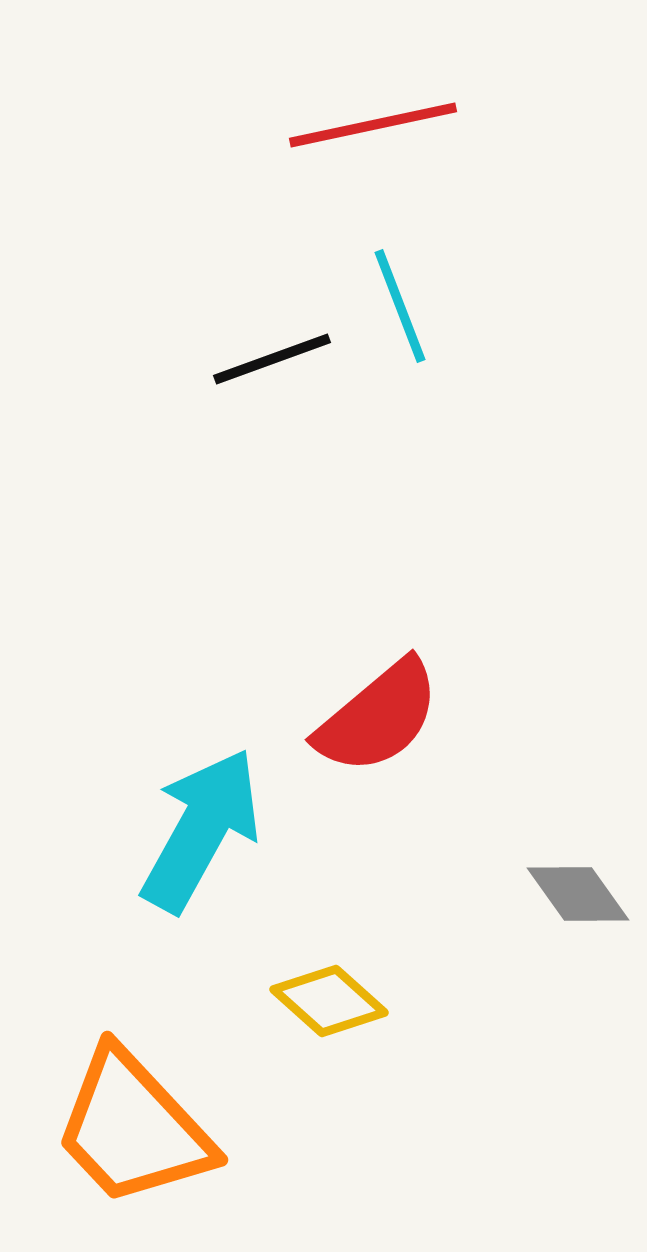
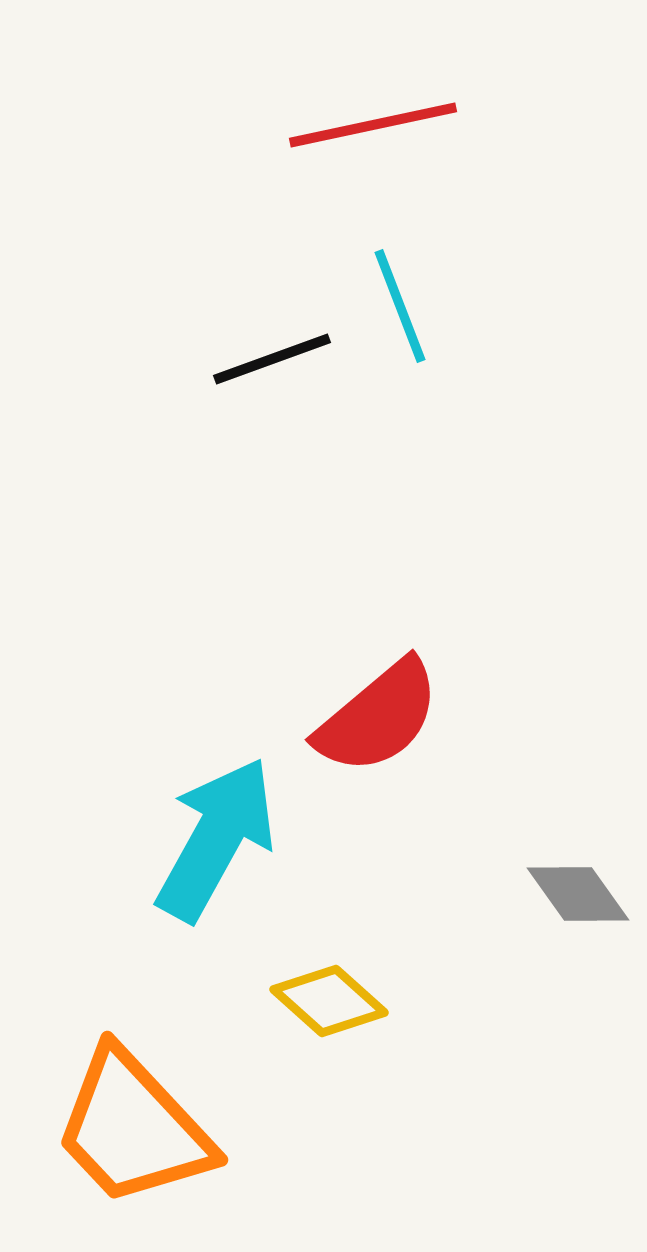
cyan arrow: moved 15 px right, 9 px down
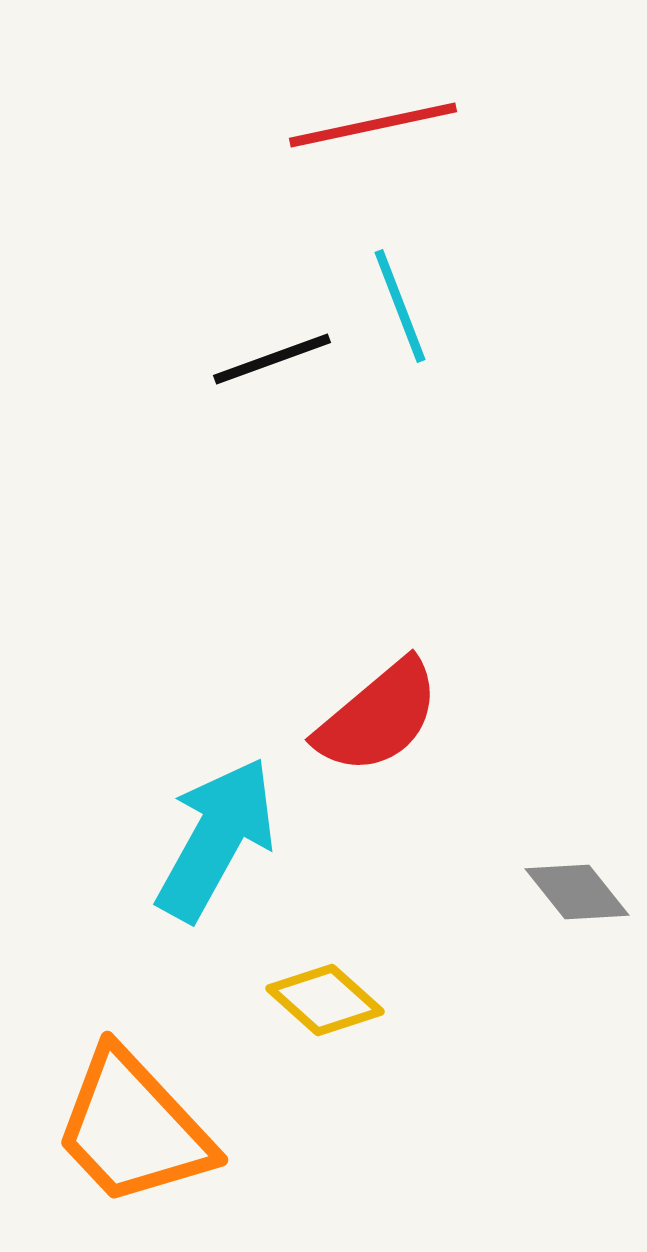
gray diamond: moved 1 px left, 2 px up; rotated 3 degrees counterclockwise
yellow diamond: moved 4 px left, 1 px up
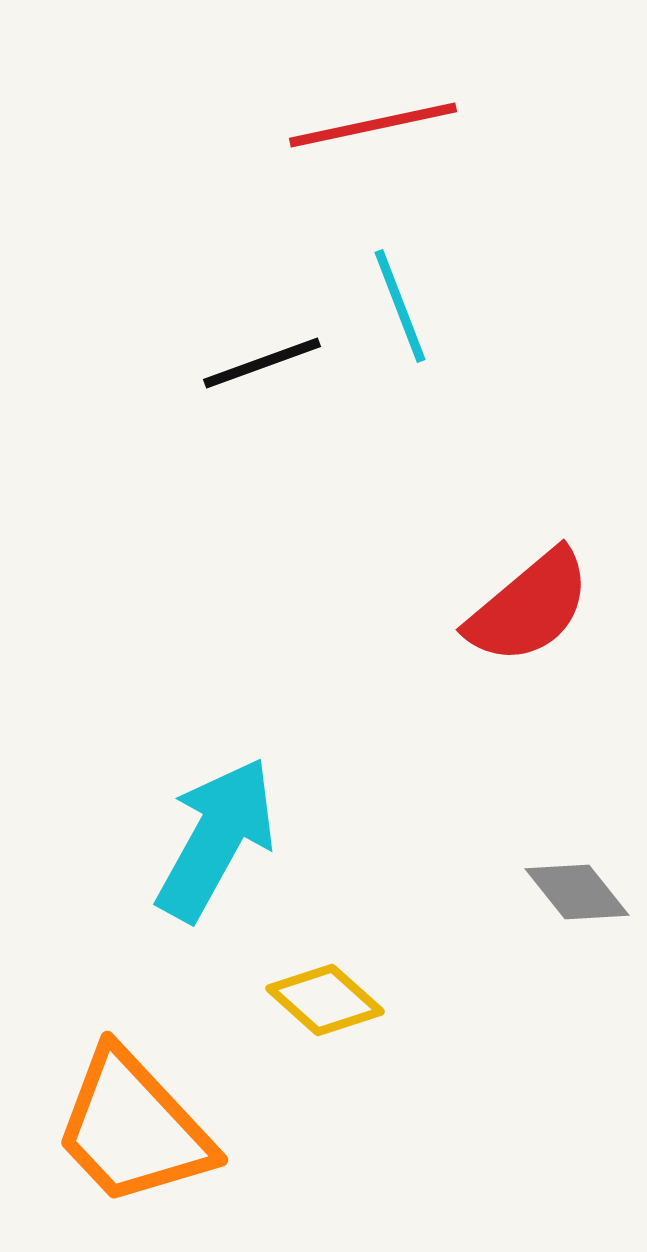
black line: moved 10 px left, 4 px down
red semicircle: moved 151 px right, 110 px up
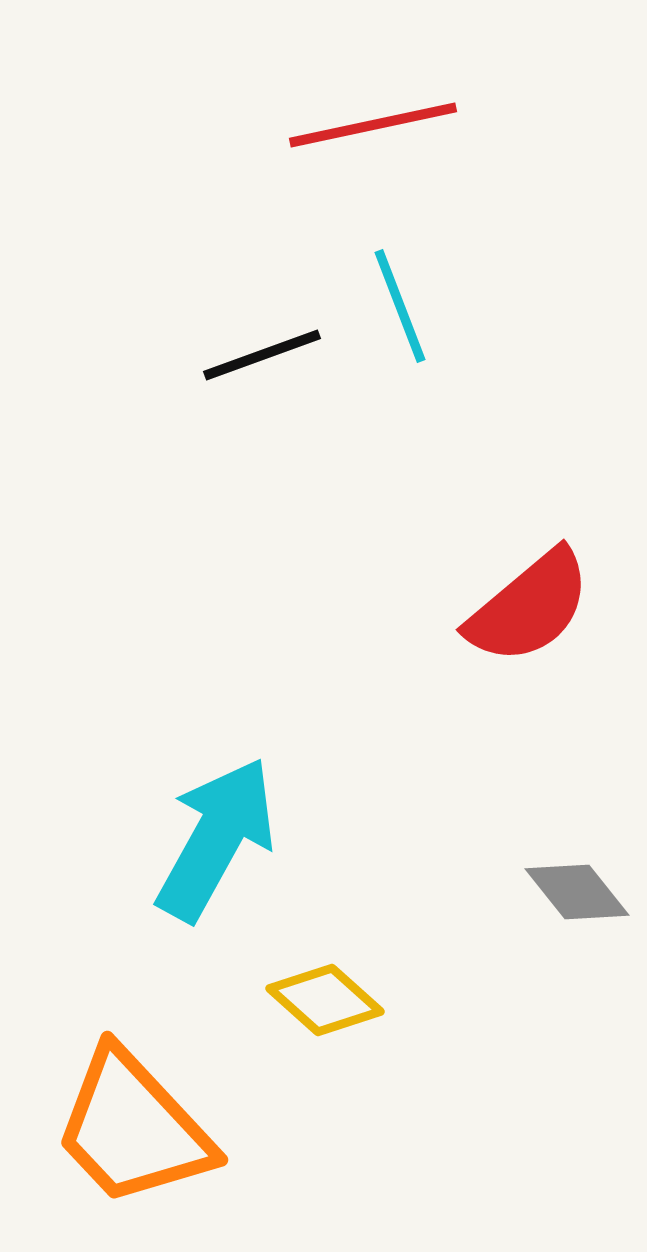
black line: moved 8 px up
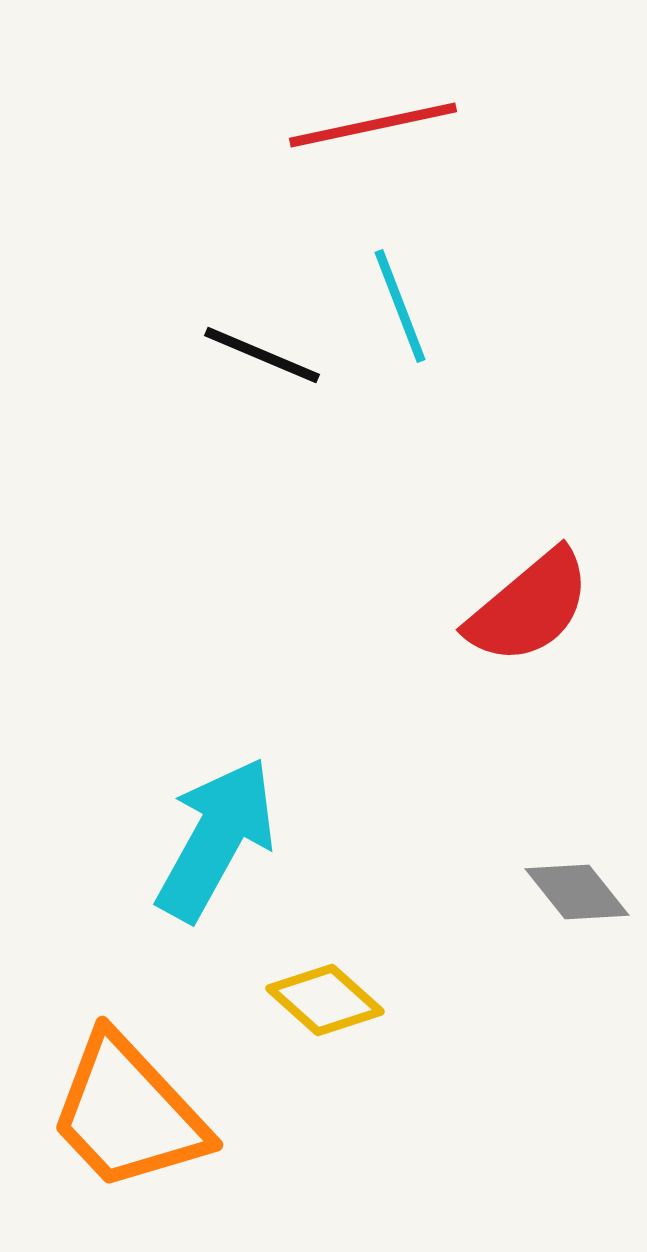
black line: rotated 43 degrees clockwise
orange trapezoid: moved 5 px left, 15 px up
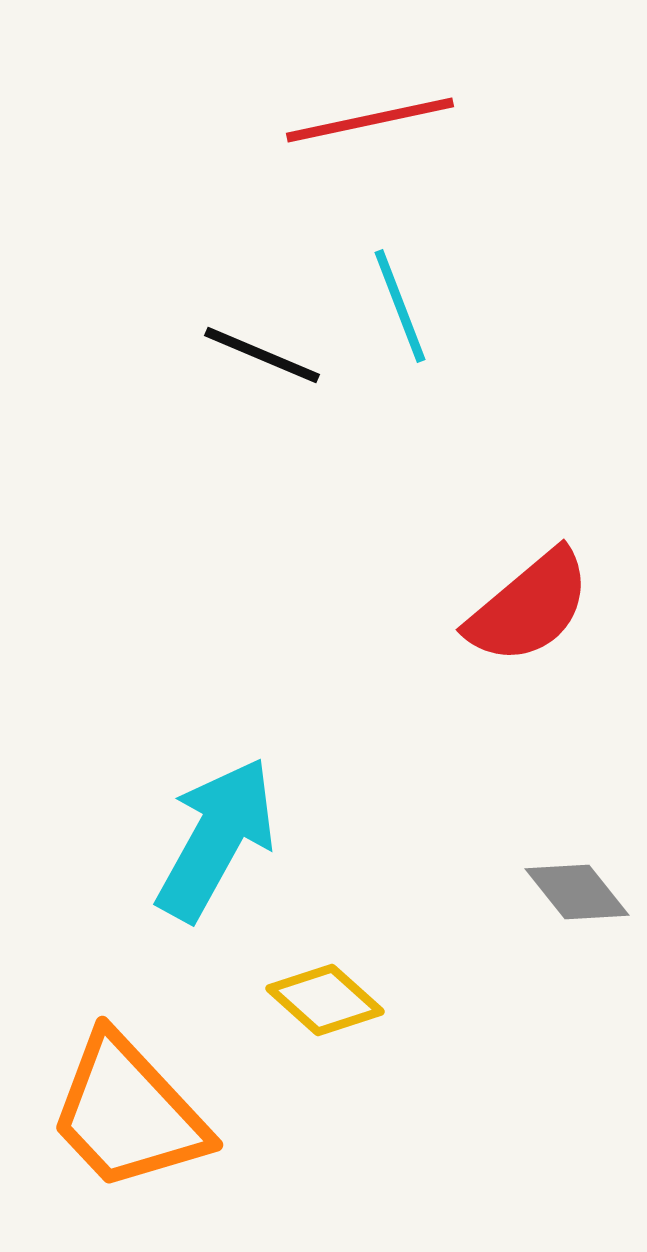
red line: moved 3 px left, 5 px up
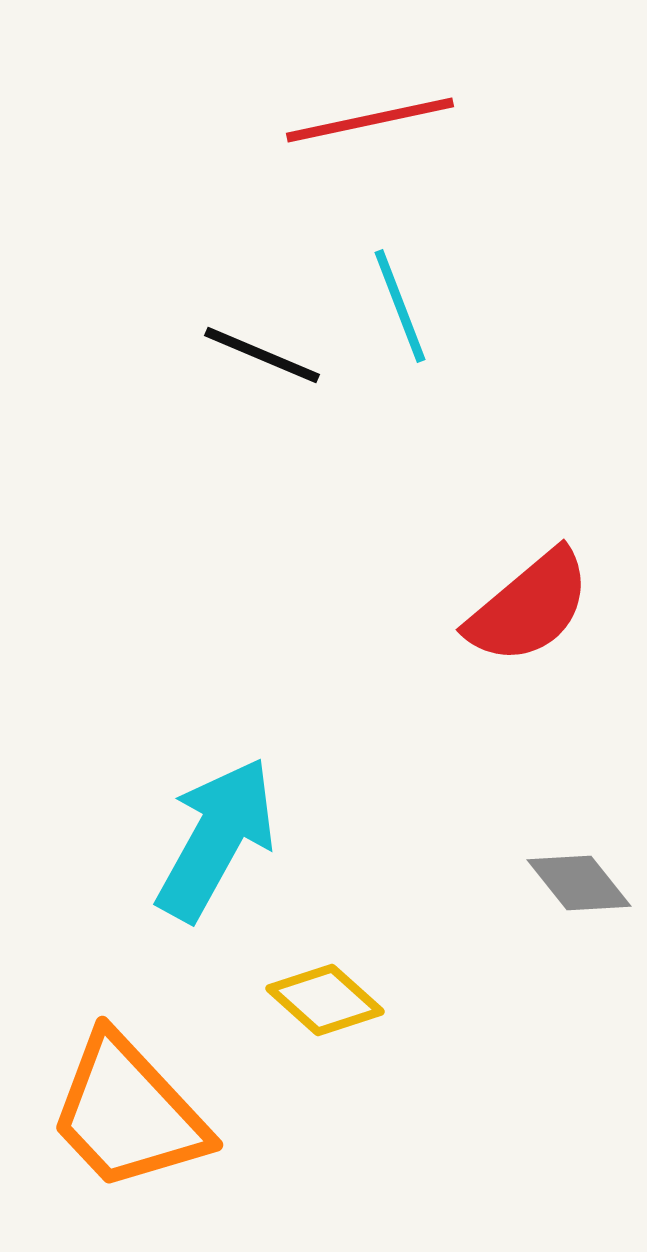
gray diamond: moved 2 px right, 9 px up
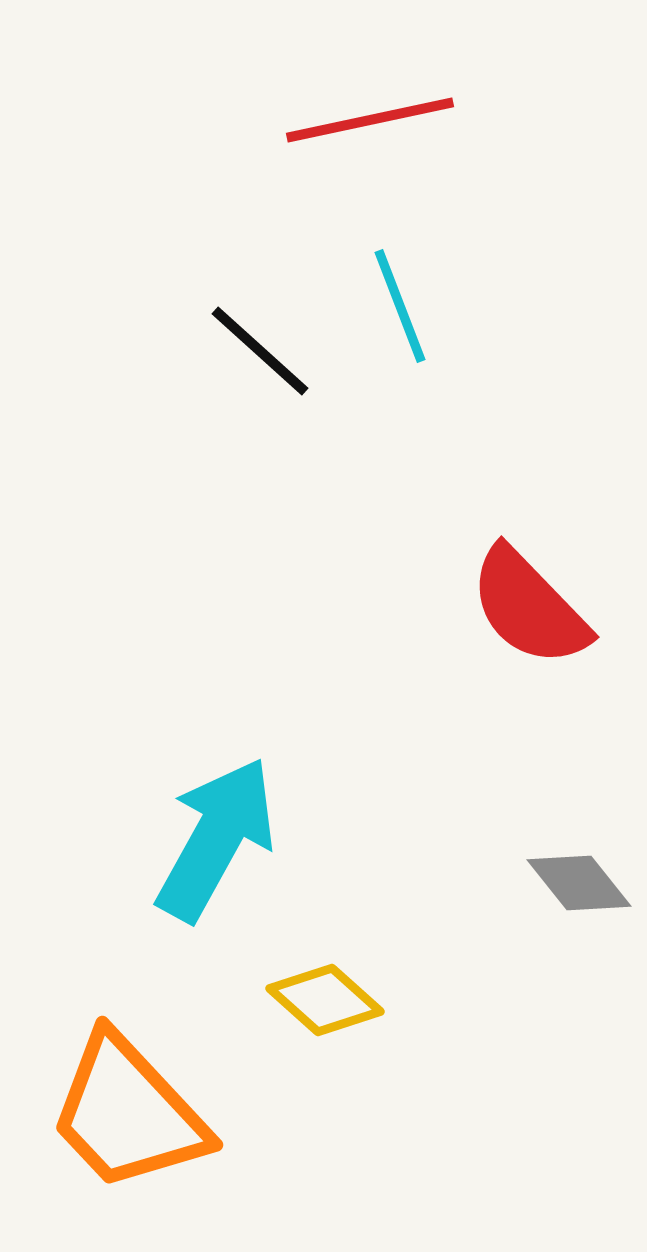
black line: moved 2 px left, 4 px up; rotated 19 degrees clockwise
red semicircle: rotated 86 degrees clockwise
